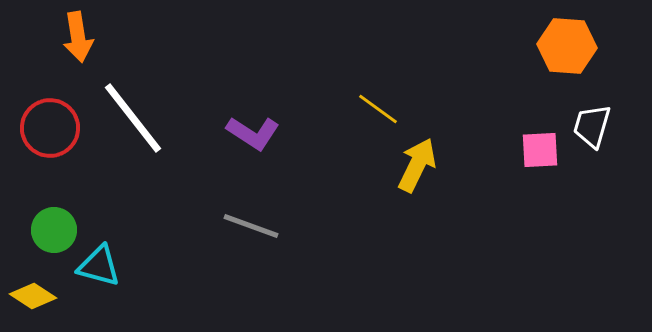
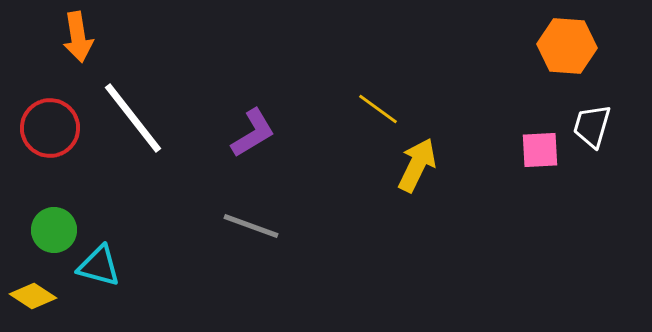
purple L-shape: rotated 64 degrees counterclockwise
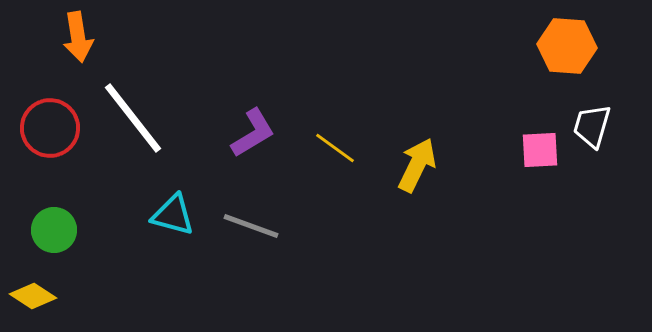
yellow line: moved 43 px left, 39 px down
cyan triangle: moved 74 px right, 51 px up
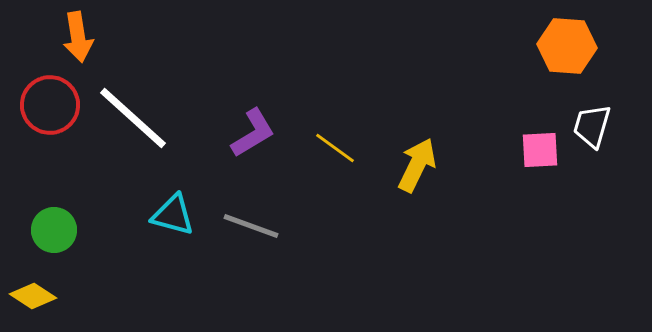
white line: rotated 10 degrees counterclockwise
red circle: moved 23 px up
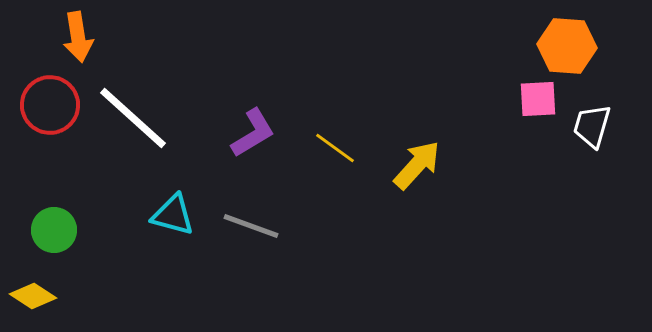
pink square: moved 2 px left, 51 px up
yellow arrow: rotated 16 degrees clockwise
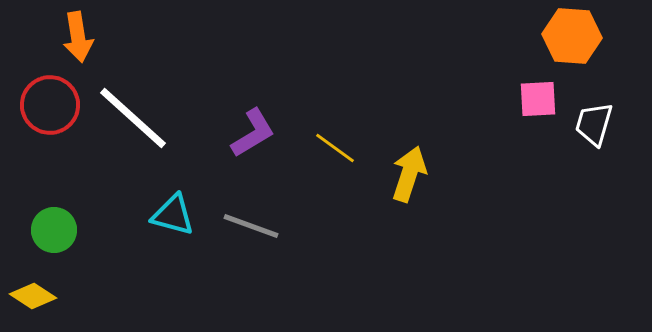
orange hexagon: moved 5 px right, 10 px up
white trapezoid: moved 2 px right, 2 px up
yellow arrow: moved 8 px left, 9 px down; rotated 24 degrees counterclockwise
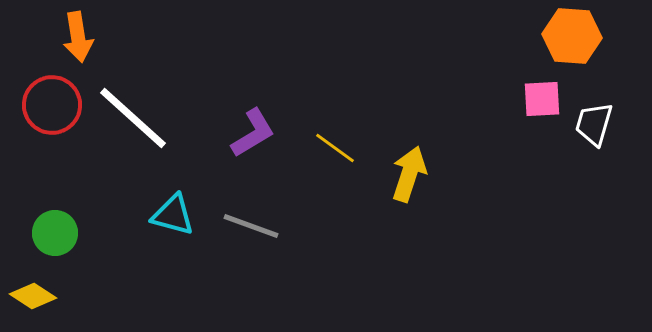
pink square: moved 4 px right
red circle: moved 2 px right
green circle: moved 1 px right, 3 px down
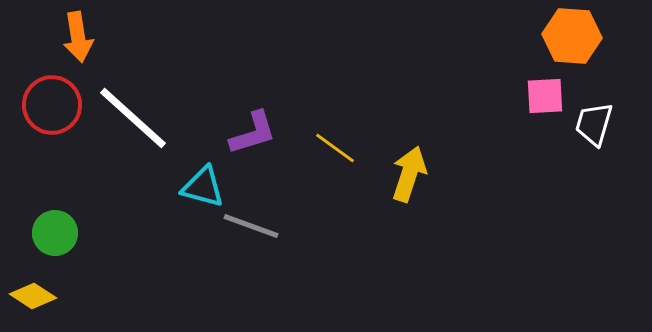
pink square: moved 3 px right, 3 px up
purple L-shape: rotated 14 degrees clockwise
cyan triangle: moved 30 px right, 28 px up
